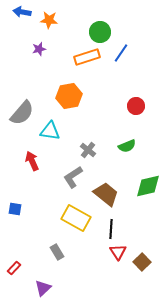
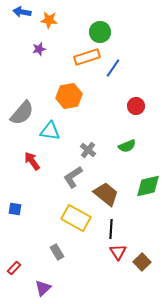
blue line: moved 8 px left, 15 px down
red arrow: rotated 12 degrees counterclockwise
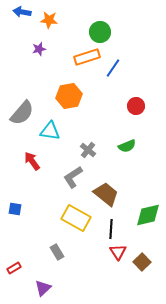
green diamond: moved 29 px down
red rectangle: rotated 16 degrees clockwise
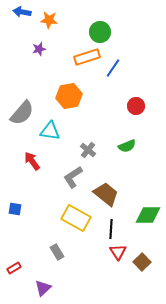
green diamond: rotated 12 degrees clockwise
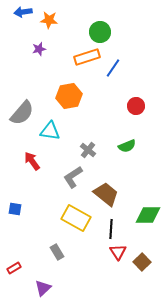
blue arrow: moved 1 px right; rotated 18 degrees counterclockwise
